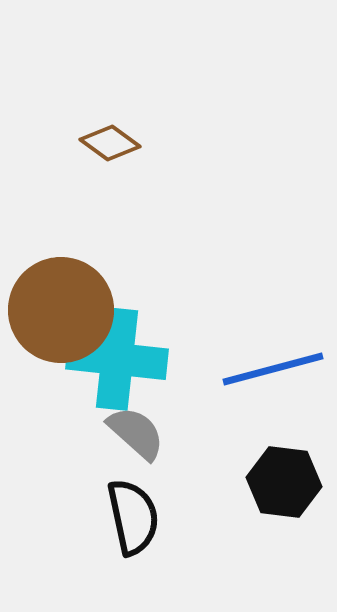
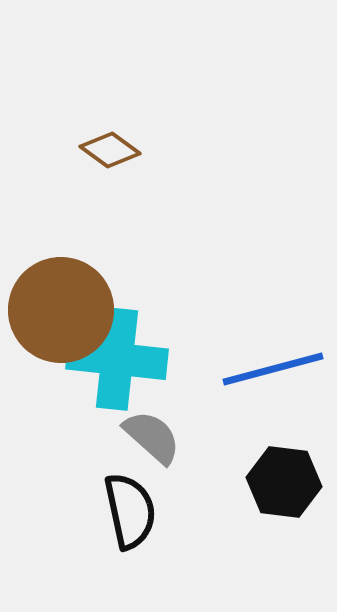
brown diamond: moved 7 px down
gray semicircle: moved 16 px right, 4 px down
black semicircle: moved 3 px left, 6 px up
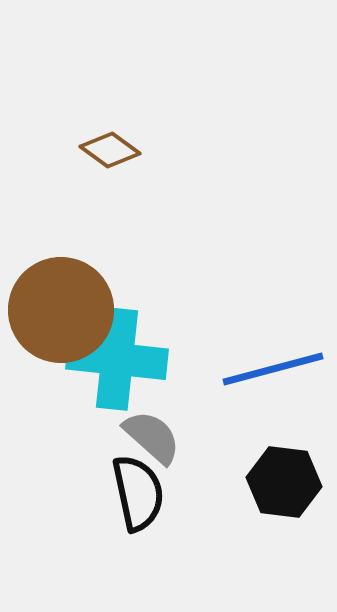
black semicircle: moved 8 px right, 18 px up
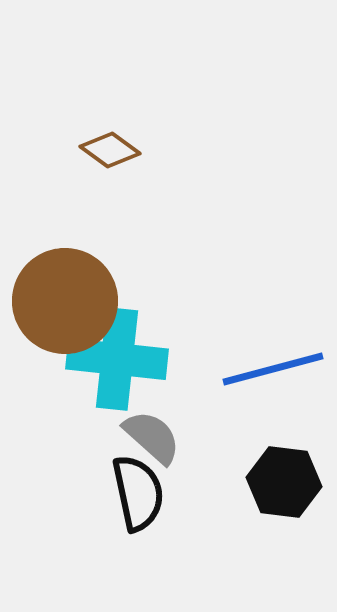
brown circle: moved 4 px right, 9 px up
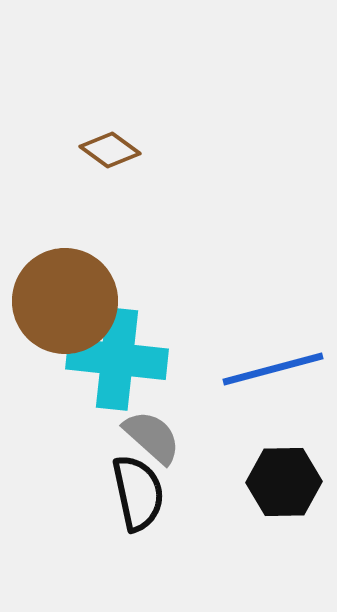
black hexagon: rotated 8 degrees counterclockwise
